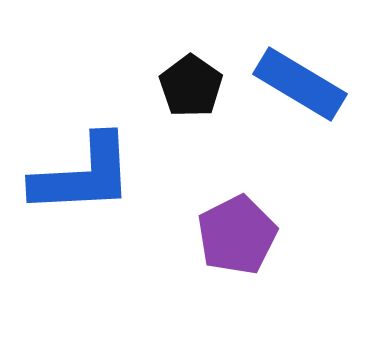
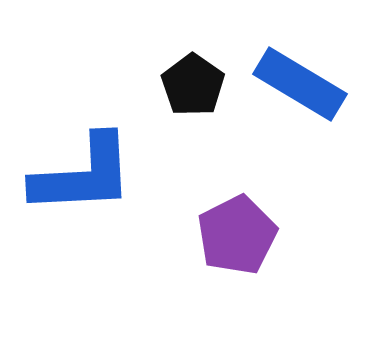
black pentagon: moved 2 px right, 1 px up
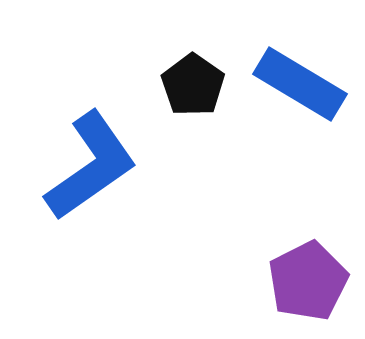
blue L-shape: moved 8 px right, 9 px up; rotated 32 degrees counterclockwise
purple pentagon: moved 71 px right, 46 px down
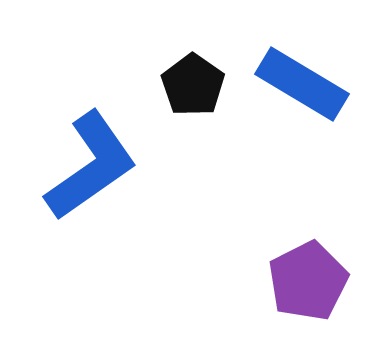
blue rectangle: moved 2 px right
